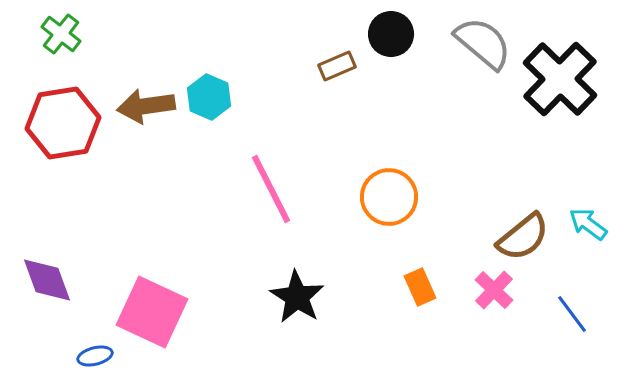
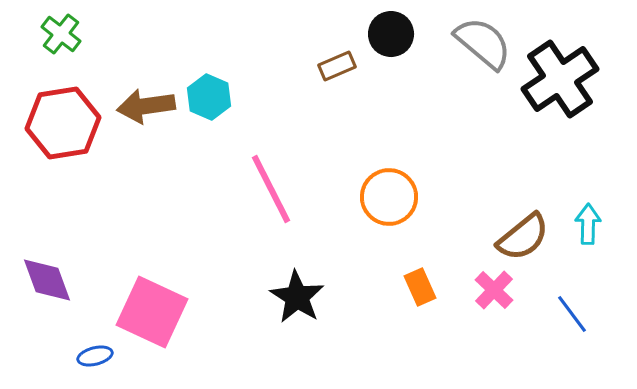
black cross: rotated 12 degrees clockwise
cyan arrow: rotated 54 degrees clockwise
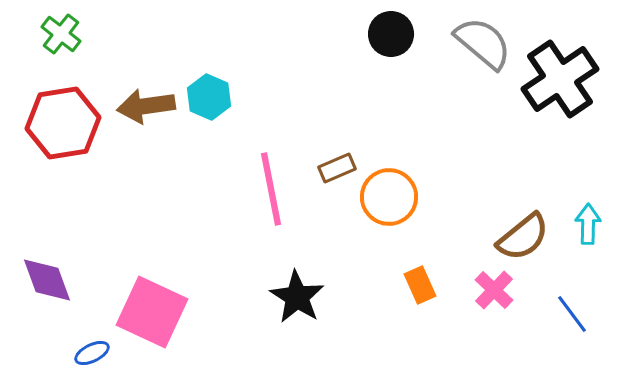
brown rectangle: moved 102 px down
pink line: rotated 16 degrees clockwise
orange rectangle: moved 2 px up
blue ellipse: moved 3 px left, 3 px up; rotated 12 degrees counterclockwise
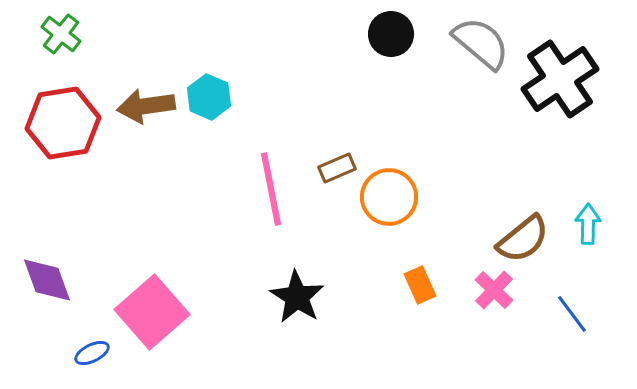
gray semicircle: moved 2 px left
brown semicircle: moved 2 px down
pink square: rotated 24 degrees clockwise
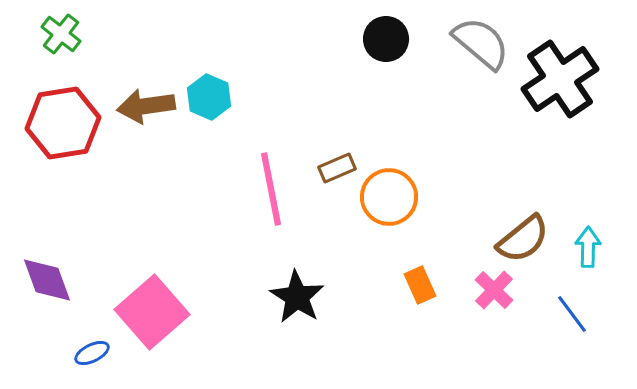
black circle: moved 5 px left, 5 px down
cyan arrow: moved 23 px down
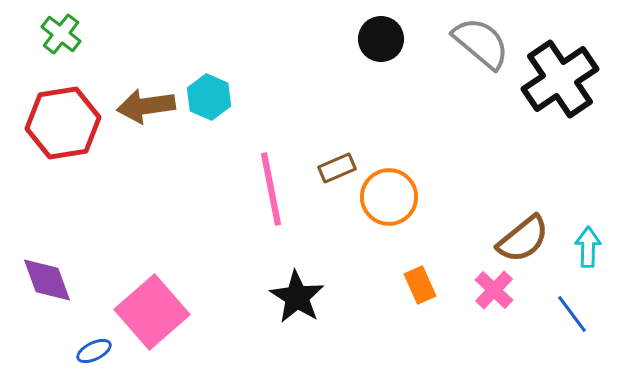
black circle: moved 5 px left
blue ellipse: moved 2 px right, 2 px up
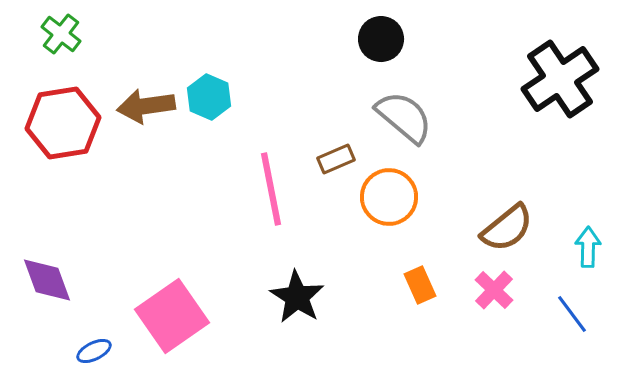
gray semicircle: moved 77 px left, 74 px down
brown rectangle: moved 1 px left, 9 px up
brown semicircle: moved 16 px left, 11 px up
pink square: moved 20 px right, 4 px down; rotated 6 degrees clockwise
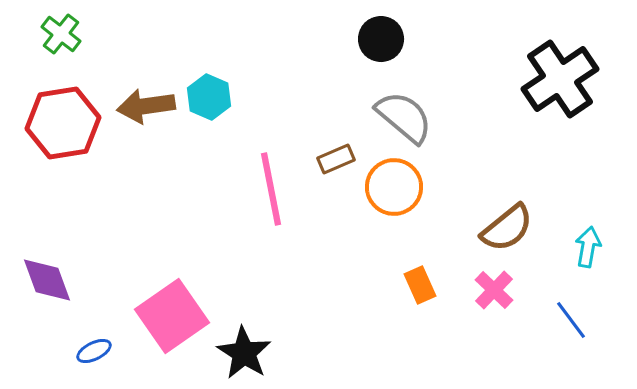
orange circle: moved 5 px right, 10 px up
cyan arrow: rotated 9 degrees clockwise
black star: moved 53 px left, 56 px down
blue line: moved 1 px left, 6 px down
